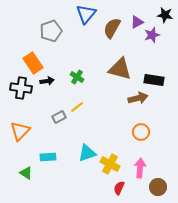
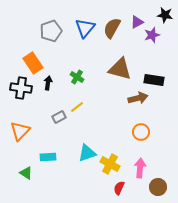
blue triangle: moved 1 px left, 14 px down
black arrow: moved 1 px right, 2 px down; rotated 72 degrees counterclockwise
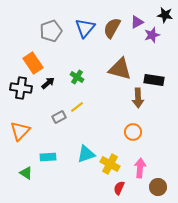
black arrow: rotated 40 degrees clockwise
brown arrow: rotated 102 degrees clockwise
orange circle: moved 8 px left
cyan triangle: moved 1 px left, 1 px down
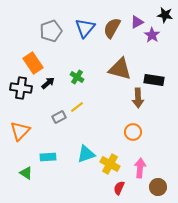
purple star: rotated 21 degrees counterclockwise
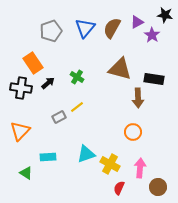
black rectangle: moved 1 px up
